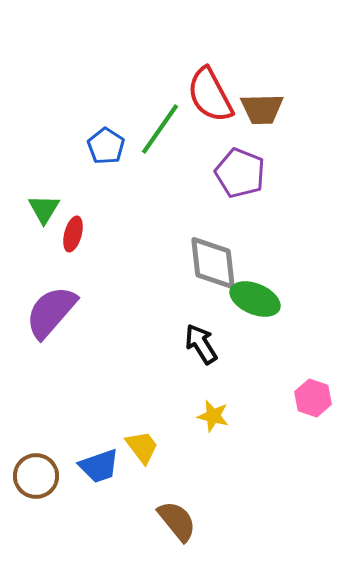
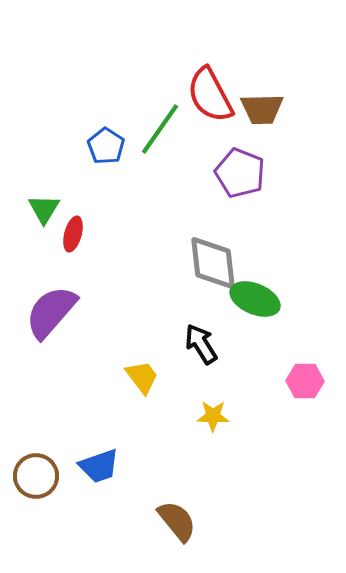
pink hexagon: moved 8 px left, 17 px up; rotated 18 degrees counterclockwise
yellow star: rotated 12 degrees counterclockwise
yellow trapezoid: moved 70 px up
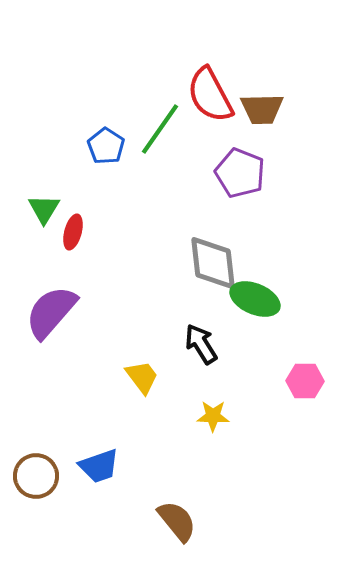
red ellipse: moved 2 px up
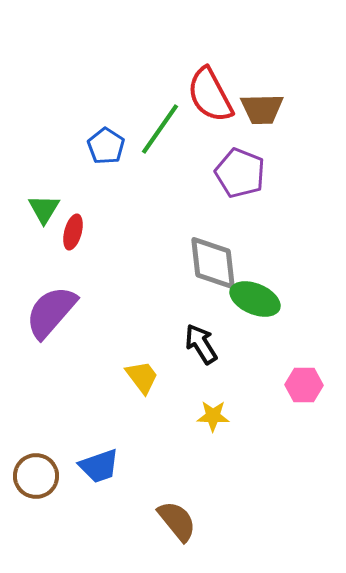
pink hexagon: moved 1 px left, 4 px down
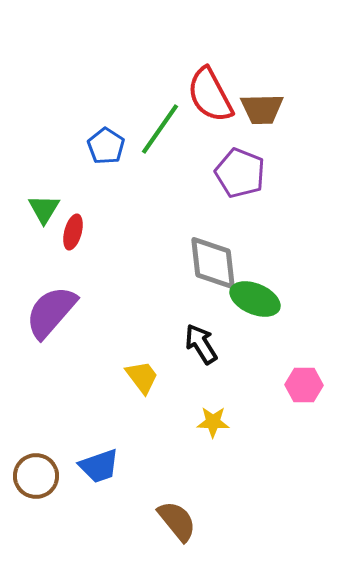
yellow star: moved 6 px down
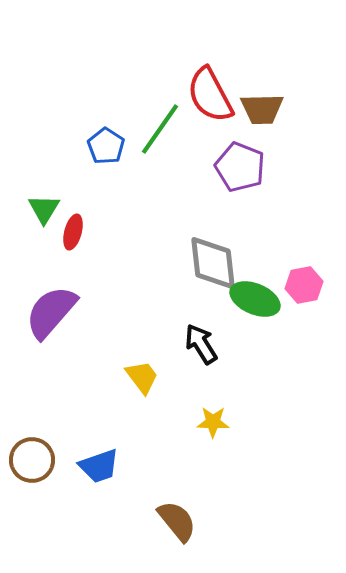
purple pentagon: moved 6 px up
pink hexagon: moved 100 px up; rotated 12 degrees counterclockwise
brown circle: moved 4 px left, 16 px up
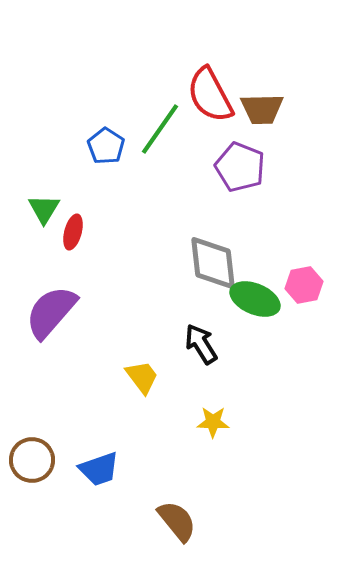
blue trapezoid: moved 3 px down
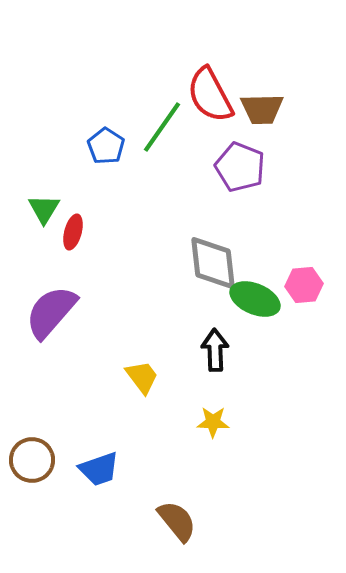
green line: moved 2 px right, 2 px up
pink hexagon: rotated 6 degrees clockwise
black arrow: moved 14 px right, 6 px down; rotated 30 degrees clockwise
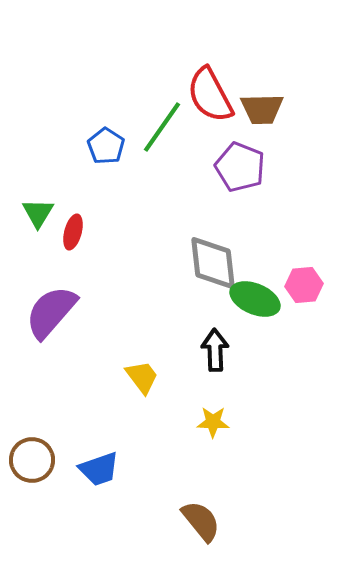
green triangle: moved 6 px left, 4 px down
brown semicircle: moved 24 px right
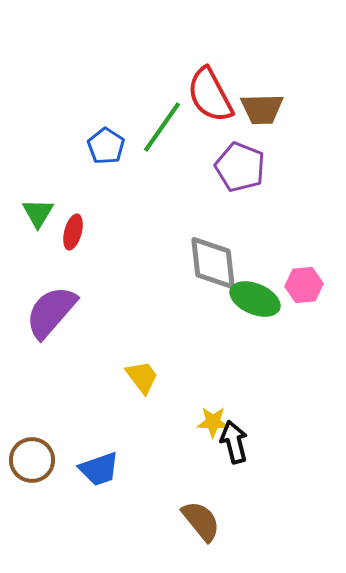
black arrow: moved 19 px right, 92 px down; rotated 12 degrees counterclockwise
